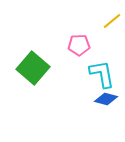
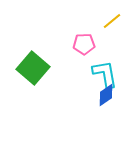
pink pentagon: moved 5 px right, 1 px up
cyan L-shape: moved 3 px right
blue diamond: moved 4 px up; rotated 50 degrees counterclockwise
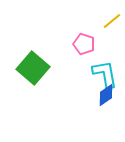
pink pentagon: rotated 20 degrees clockwise
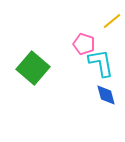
cyan L-shape: moved 4 px left, 11 px up
blue diamond: rotated 70 degrees counterclockwise
